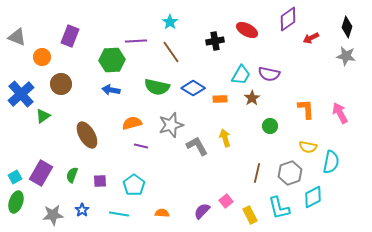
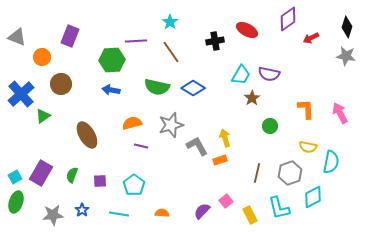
orange rectangle at (220, 99): moved 61 px down; rotated 16 degrees counterclockwise
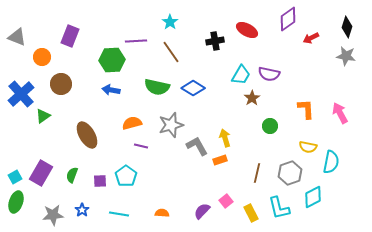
cyan pentagon at (134, 185): moved 8 px left, 9 px up
yellow rectangle at (250, 215): moved 1 px right, 2 px up
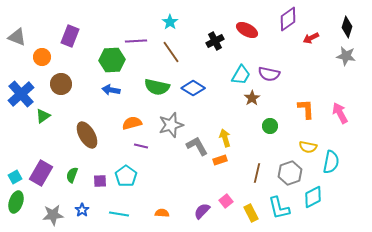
black cross at (215, 41): rotated 18 degrees counterclockwise
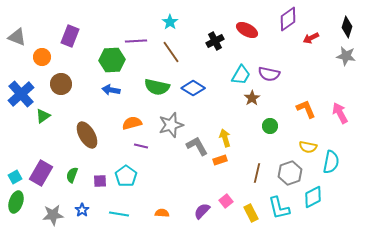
orange L-shape at (306, 109): rotated 20 degrees counterclockwise
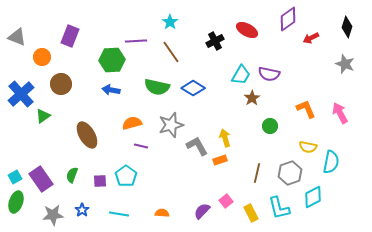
gray star at (346, 56): moved 1 px left, 8 px down; rotated 12 degrees clockwise
purple rectangle at (41, 173): moved 6 px down; rotated 65 degrees counterclockwise
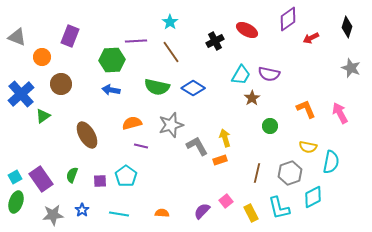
gray star at (345, 64): moved 6 px right, 4 px down
